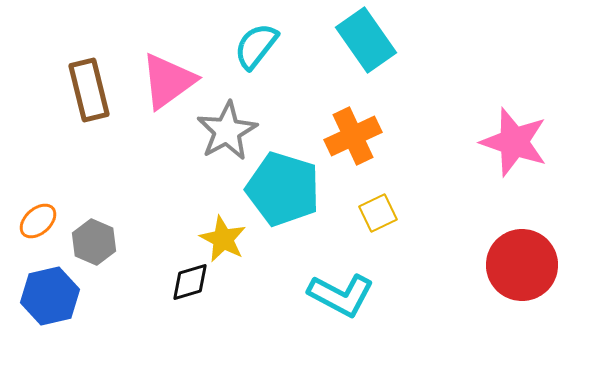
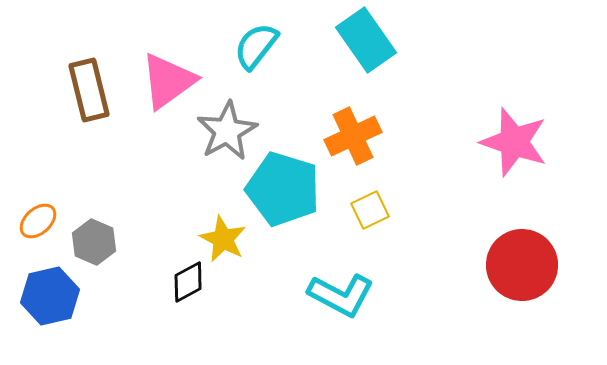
yellow square: moved 8 px left, 3 px up
black diamond: moved 2 px left; rotated 12 degrees counterclockwise
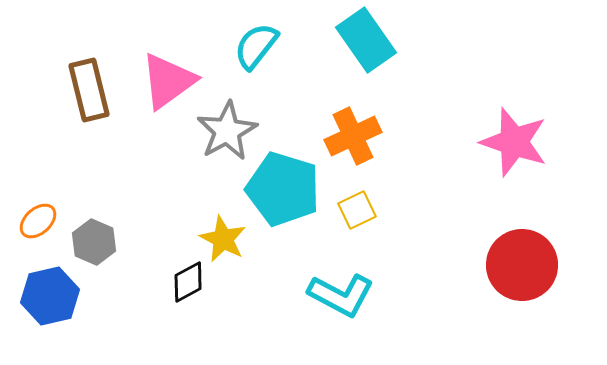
yellow square: moved 13 px left
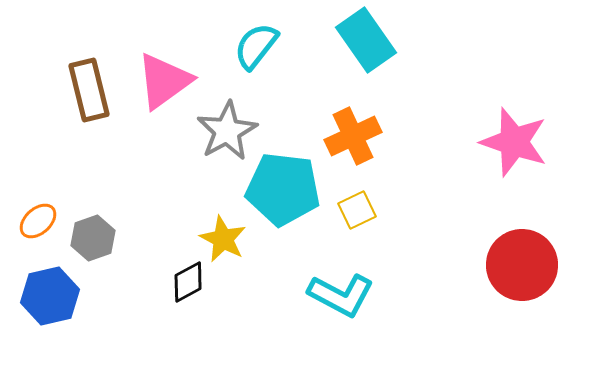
pink triangle: moved 4 px left
cyan pentagon: rotated 10 degrees counterclockwise
gray hexagon: moved 1 px left, 4 px up; rotated 18 degrees clockwise
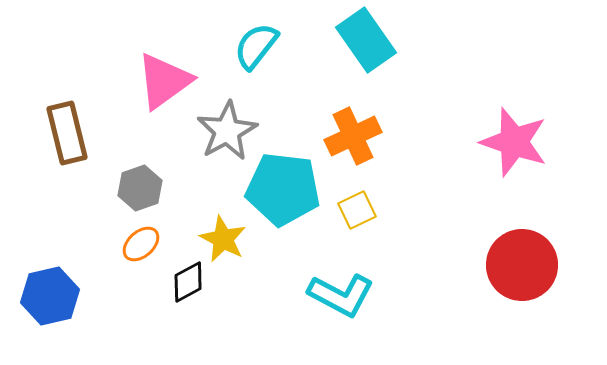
brown rectangle: moved 22 px left, 43 px down
orange ellipse: moved 103 px right, 23 px down
gray hexagon: moved 47 px right, 50 px up
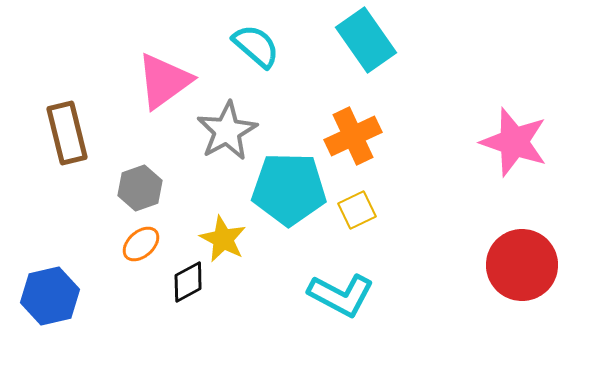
cyan semicircle: rotated 93 degrees clockwise
cyan pentagon: moved 6 px right; rotated 6 degrees counterclockwise
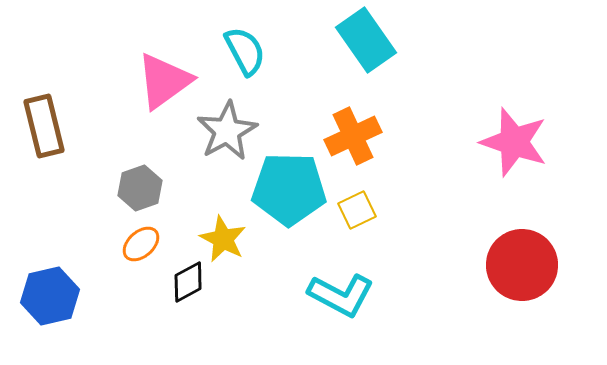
cyan semicircle: moved 11 px left, 5 px down; rotated 21 degrees clockwise
brown rectangle: moved 23 px left, 7 px up
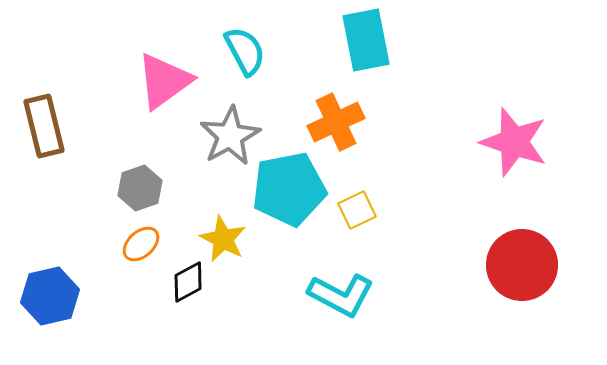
cyan rectangle: rotated 24 degrees clockwise
gray star: moved 3 px right, 5 px down
orange cross: moved 17 px left, 14 px up
cyan pentagon: rotated 12 degrees counterclockwise
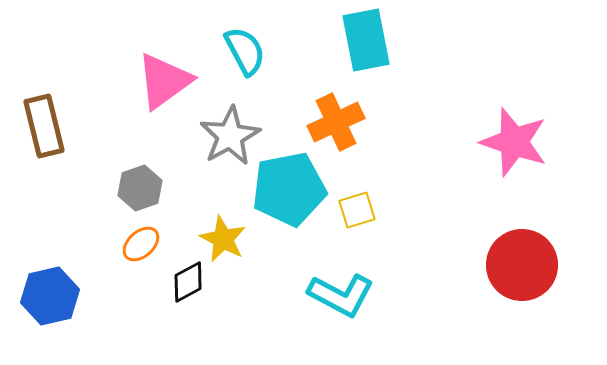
yellow square: rotated 9 degrees clockwise
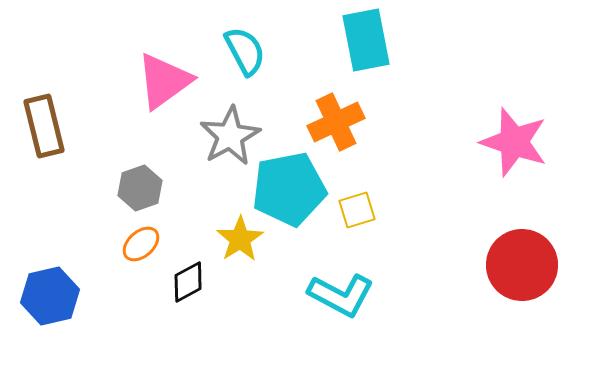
yellow star: moved 17 px right; rotated 12 degrees clockwise
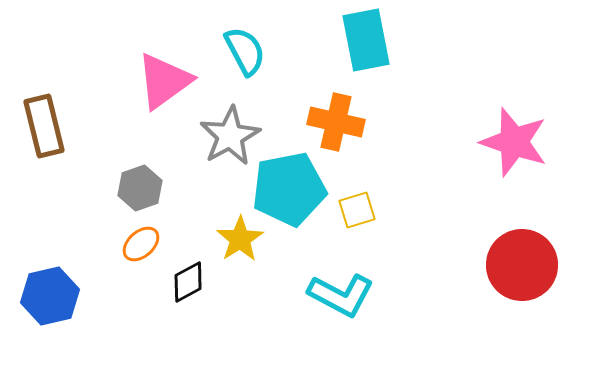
orange cross: rotated 38 degrees clockwise
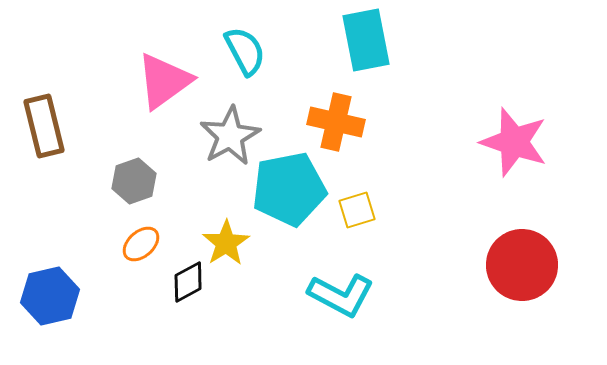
gray hexagon: moved 6 px left, 7 px up
yellow star: moved 14 px left, 4 px down
